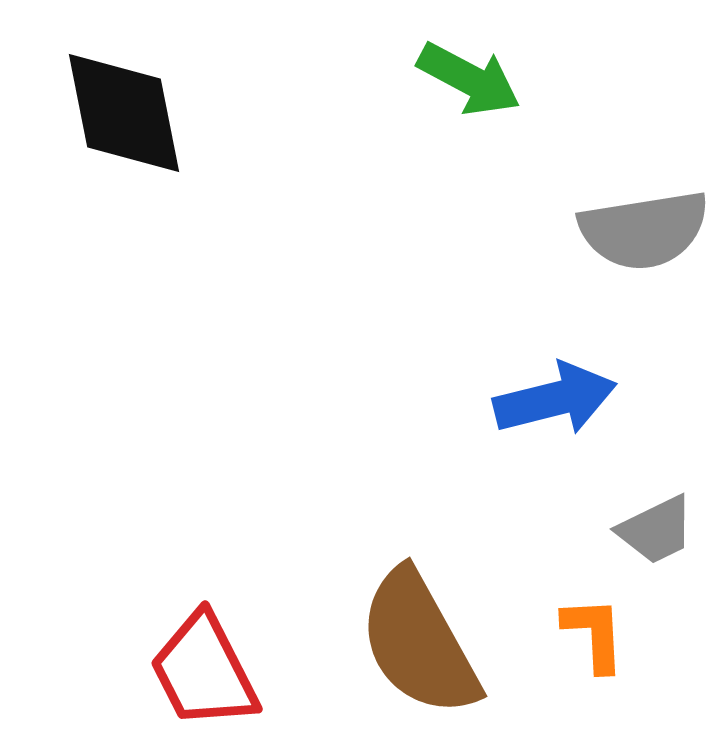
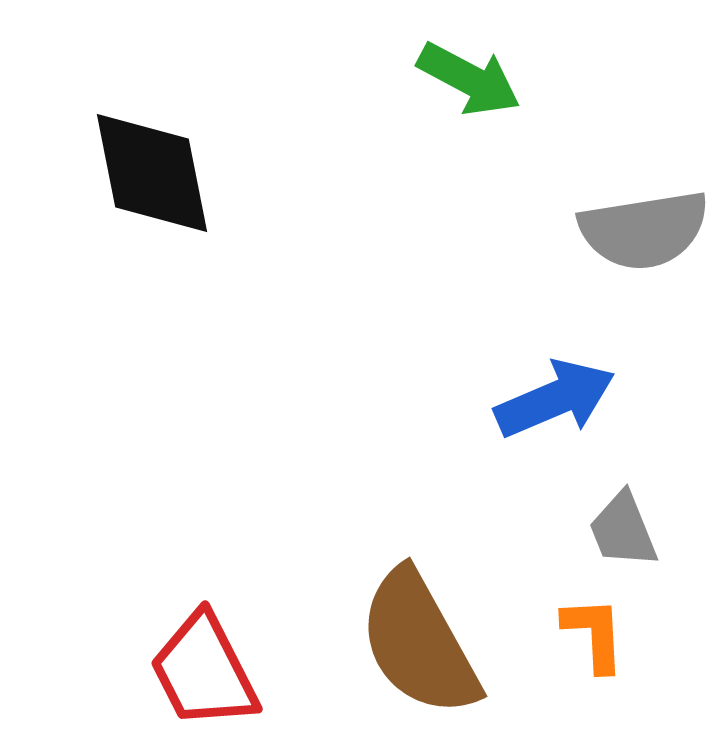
black diamond: moved 28 px right, 60 px down
blue arrow: rotated 9 degrees counterclockwise
gray trapezoid: moved 33 px left; rotated 94 degrees clockwise
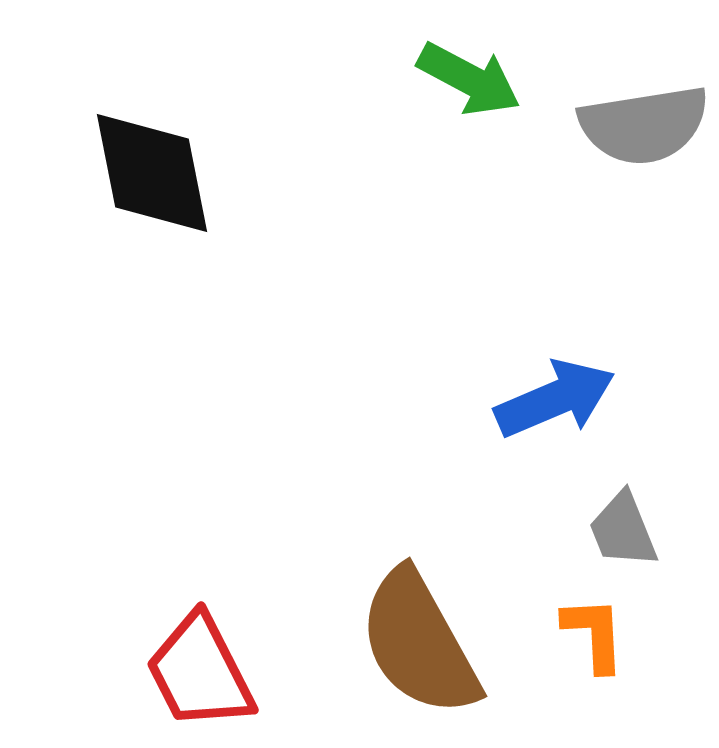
gray semicircle: moved 105 px up
red trapezoid: moved 4 px left, 1 px down
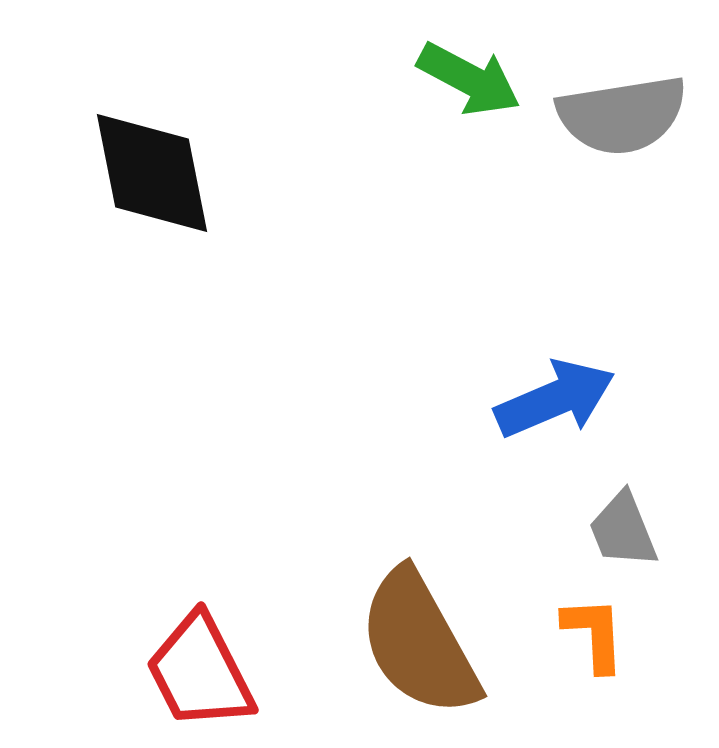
gray semicircle: moved 22 px left, 10 px up
